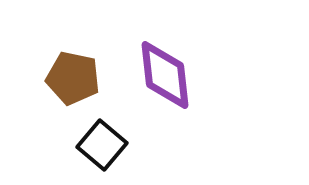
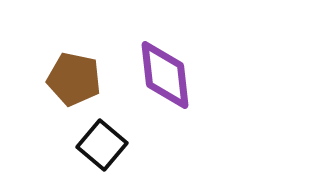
brown pentagon: moved 1 px right, 1 px down
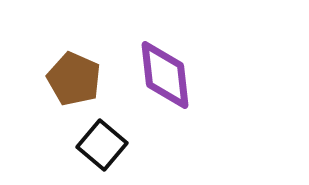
brown pentagon: rotated 12 degrees clockwise
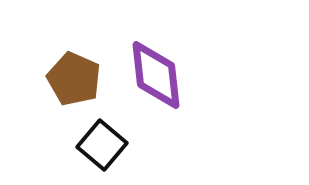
purple diamond: moved 9 px left
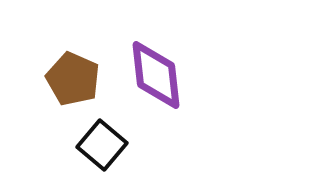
brown pentagon: moved 1 px left
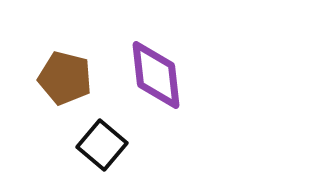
brown pentagon: moved 8 px left, 1 px up; rotated 10 degrees counterclockwise
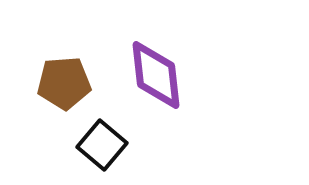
brown pentagon: moved 1 px left, 5 px down; rotated 18 degrees counterclockwise
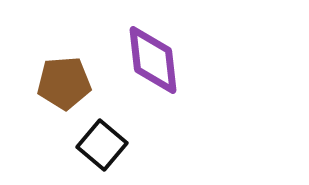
purple diamond: moved 3 px left, 15 px up
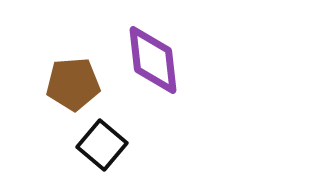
brown pentagon: moved 9 px right, 1 px down
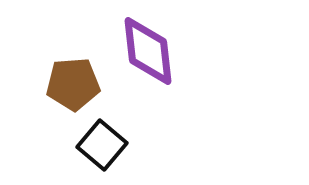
purple diamond: moved 5 px left, 9 px up
